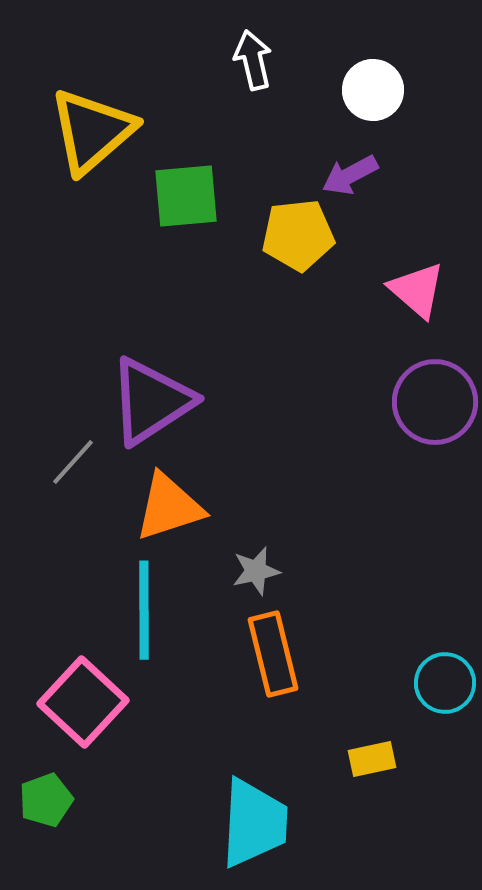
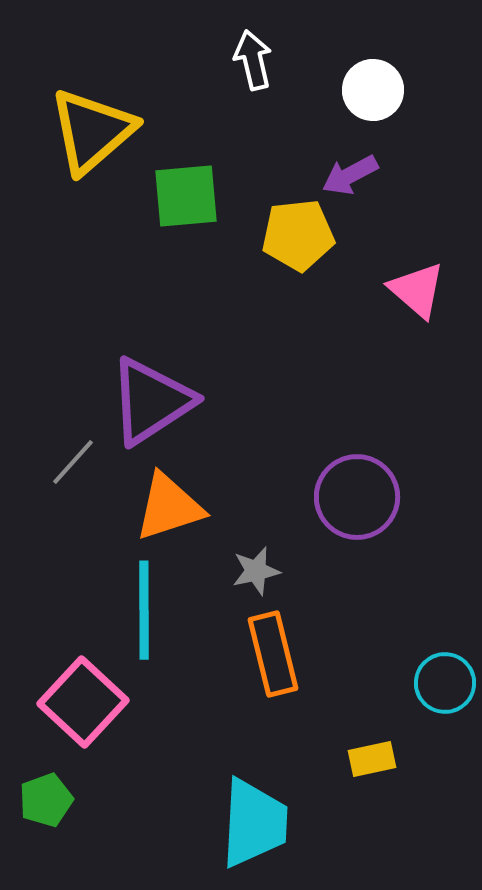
purple circle: moved 78 px left, 95 px down
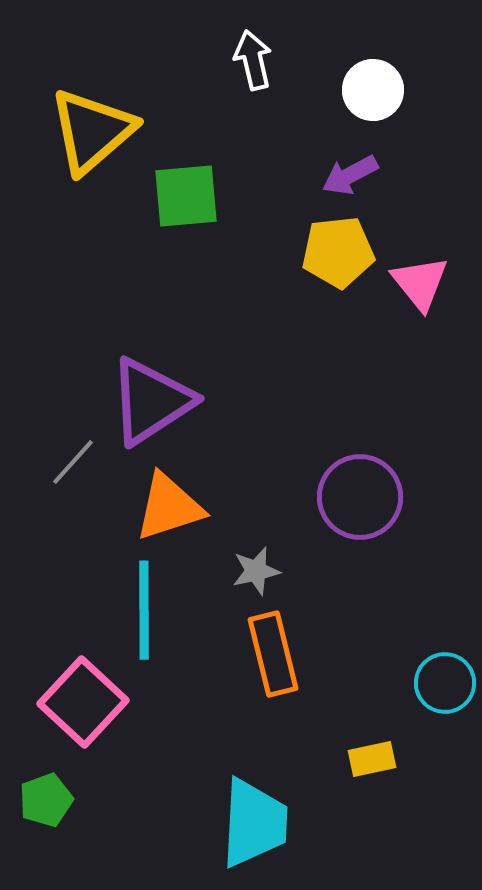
yellow pentagon: moved 40 px right, 17 px down
pink triangle: moved 3 px right, 7 px up; rotated 10 degrees clockwise
purple circle: moved 3 px right
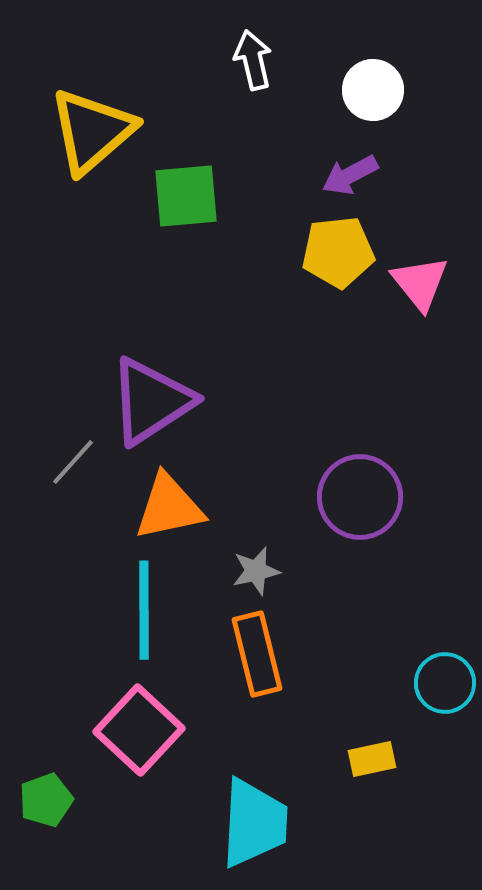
orange triangle: rotated 6 degrees clockwise
orange rectangle: moved 16 px left
pink square: moved 56 px right, 28 px down
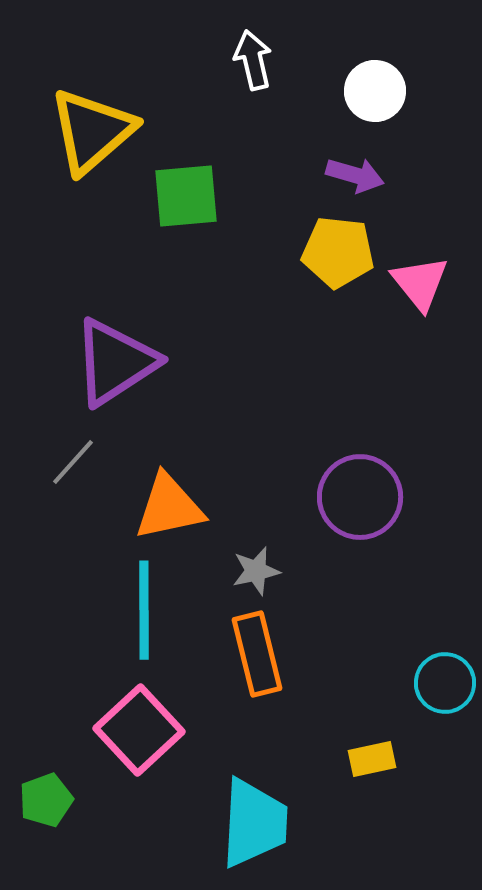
white circle: moved 2 px right, 1 px down
purple arrow: moved 5 px right; rotated 136 degrees counterclockwise
yellow pentagon: rotated 12 degrees clockwise
purple triangle: moved 36 px left, 39 px up
pink square: rotated 4 degrees clockwise
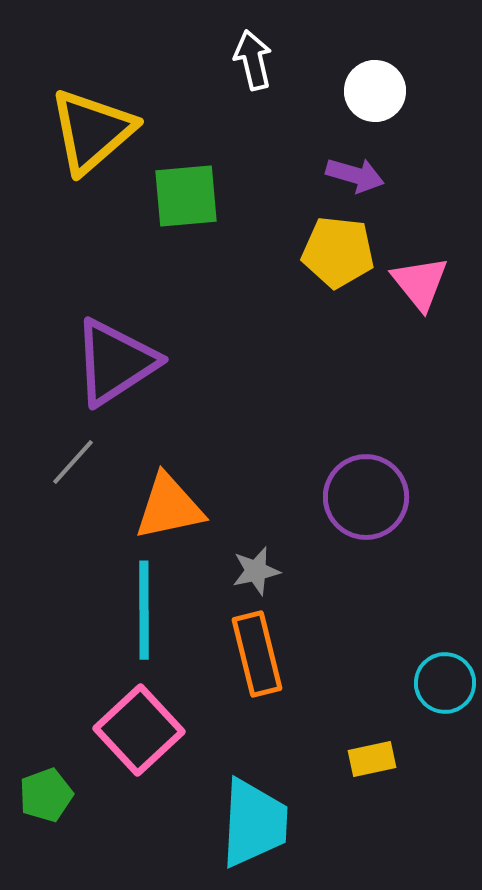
purple circle: moved 6 px right
green pentagon: moved 5 px up
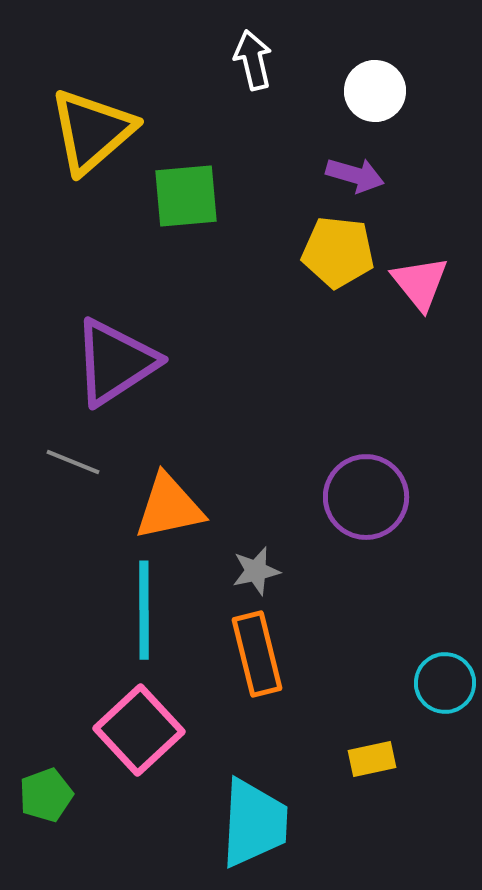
gray line: rotated 70 degrees clockwise
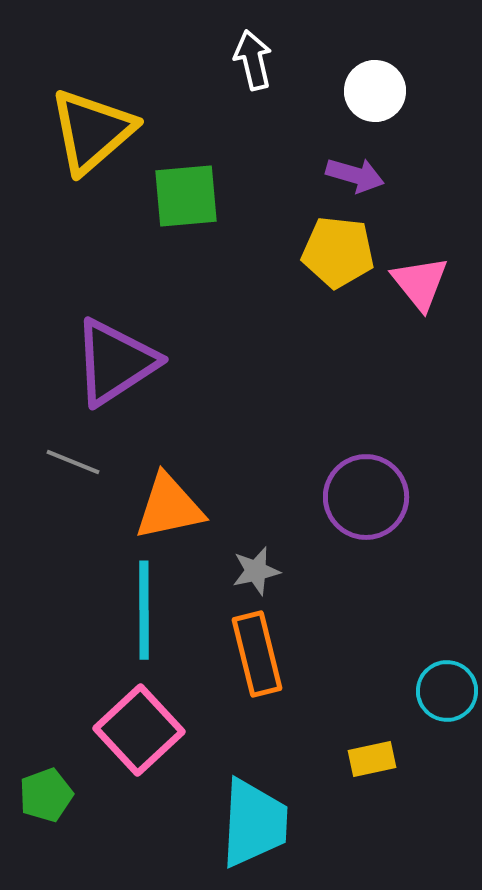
cyan circle: moved 2 px right, 8 px down
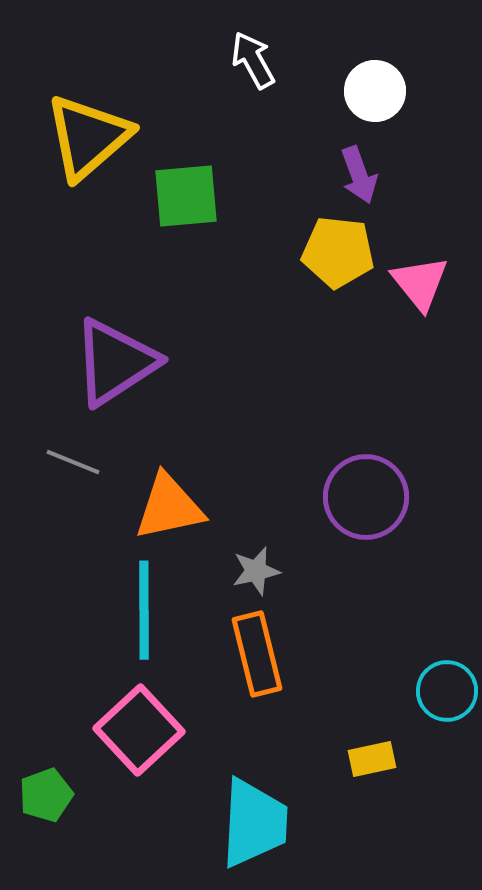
white arrow: rotated 16 degrees counterclockwise
yellow triangle: moved 4 px left, 6 px down
purple arrow: moved 4 px right; rotated 54 degrees clockwise
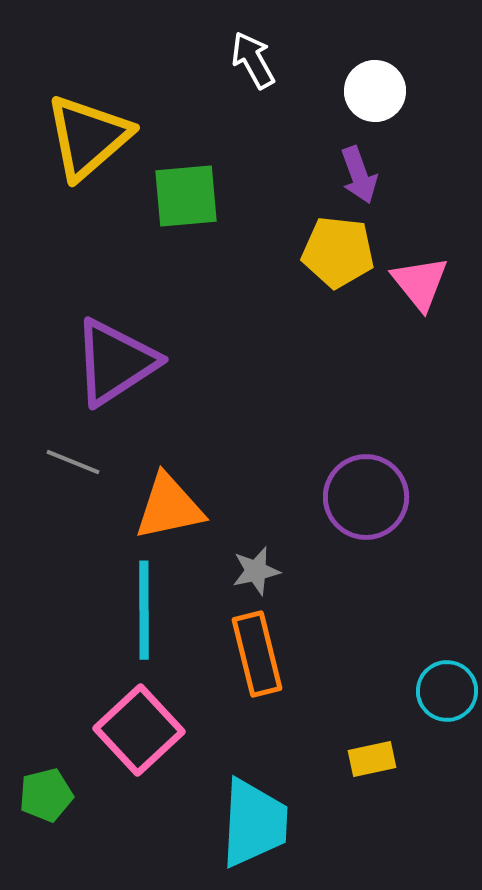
green pentagon: rotated 6 degrees clockwise
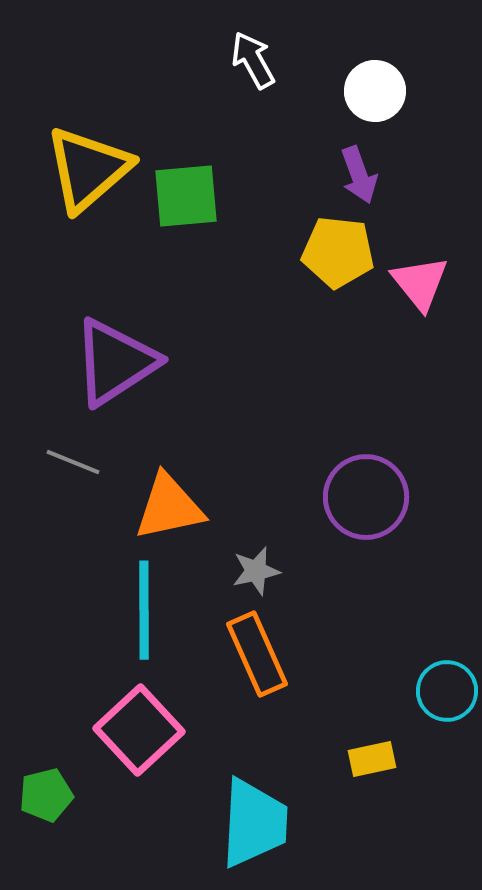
yellow triangle: moved 32 px down
orange rectangle: rotated 10 degrees counterclockwise
